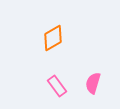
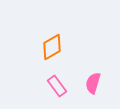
orange diamond: moved 1 px left, 9 px down
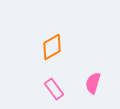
pink rectangle: moved 3 px left, 3 px down
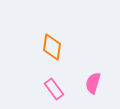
orange diamond: rotated 52 degrees counterclockwise
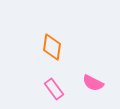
pink semicircle: rotated 80 degrees counterclockwise
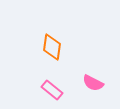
pink rectangle: moved 2 px left, 1 px down; rotated 15 degrees counterclockwise
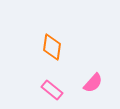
pink semicircle: rotated 75 degrees counterclockwise
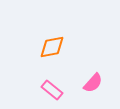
orange diamond: rotated 72 degrees clockwise
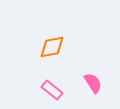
pink semicircle: rotated 75 degrees counterclockwise
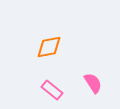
orange diamond: moved 3 px left
